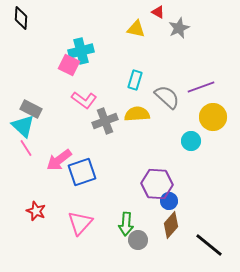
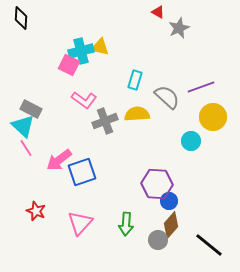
yellow triangle: moved 36 px left, 18 px down
gray circle: moved 20 px right
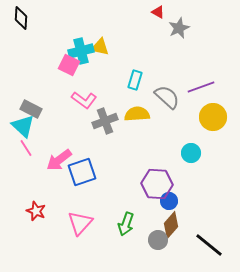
cyan circle: moved 12 px down
green arrow: rotated 15 degrees clockwise
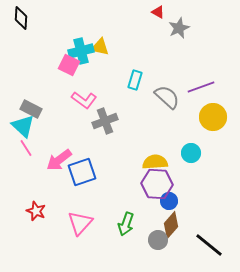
yellow semicircle: moved 18 px right, 48 px down
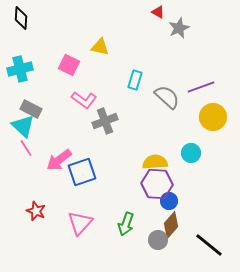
cyan cross: moved 61 px left, 18 px down
